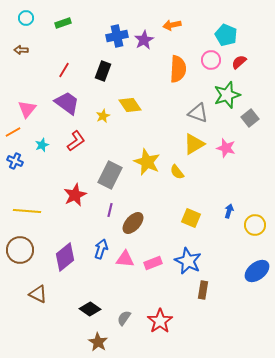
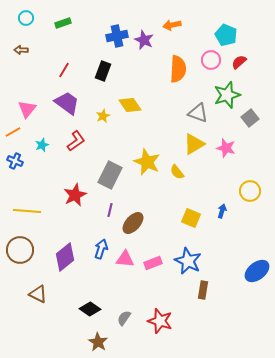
purple star at (144, 40): rotated 18 degrees counterclockwise
blue arrow at (229, 211): moved 7 px left
yellow circle at (255, 225): moved 5 px left, 34 px up
red star at (160, 321): rotated 20 degrees counterclockwise
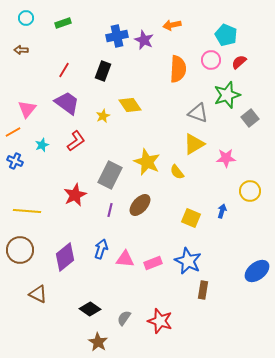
pink star at (226, 148): moved 10 px down; rotated 18 degrees counterclockwise
brown ellipse at (133, 223): moved 7 px right, 18 px up
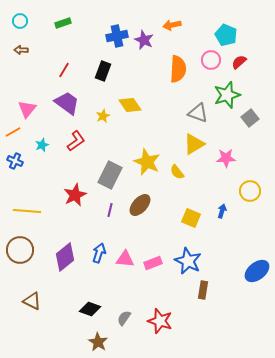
cyan circle at (26, 18): moved 6 px left, 3 px down
blue arrow at (101, 249): moved 2 px left, 4 px down
brown triangle at (38, 294): moved 6 px left, 7 px down
black diamond at (90, 309): rotated 15 degrees counterclockwise
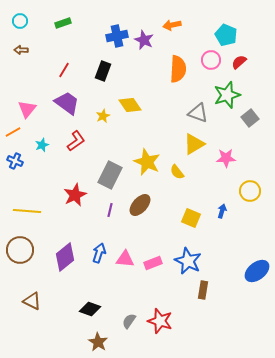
gray semicircle at (124, 318): moved 5 px right, 3 px down
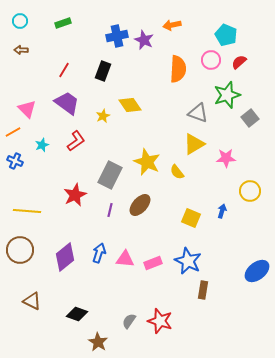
pink triangle at (27, 109): rotated 24 degrees counterclockwise
black diamond at (90, 309): moved 13 px left, 5 px down
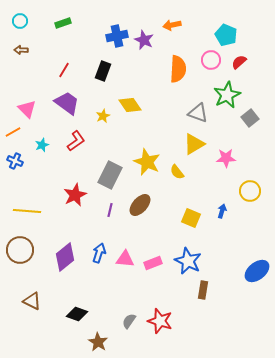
green star at (227, 95): rotated 8 degrees counterclockwise
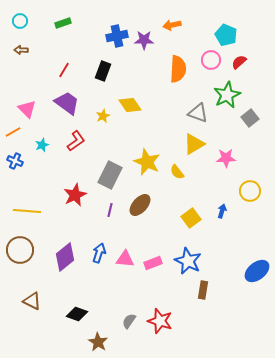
purple star at (144, 40): rotated 24 degrees counterclockwise
yellow square at (191, 218): rotated 30 degrees clockwise
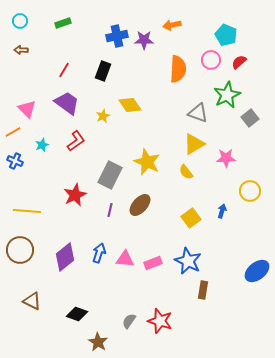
yellow semicircle at (177, 172): moved 9 px right
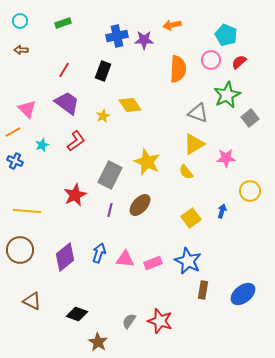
blue ellipse at (257, 271): moved 14 px left, 23 px down
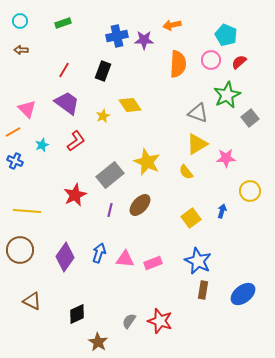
orange semicircle at (178, 69): moved 5 px up
yellow triangle at (194, 144): moved 3 px right
gray rectangle at (110, 175): rotated 24 degrees clockwise
purple diamond at (65, 257): rotated 16 degrees counterclockwise
blue star at (188, 261): moved 10 px right
black diamond at (77, 314): rotated 45 degrees counterclockwise
